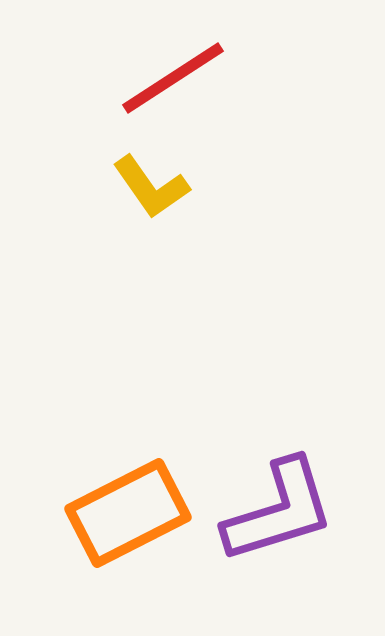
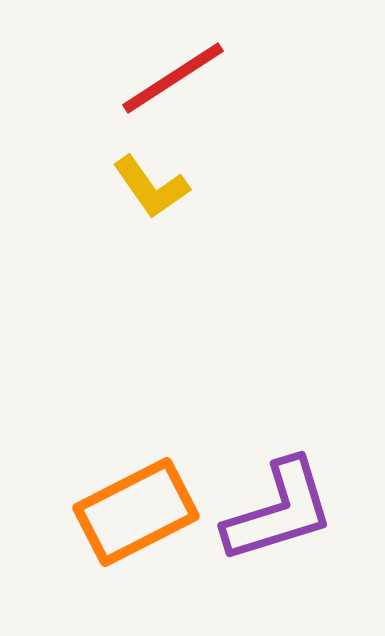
orange rectangle: moved 8 px right, 1 px up
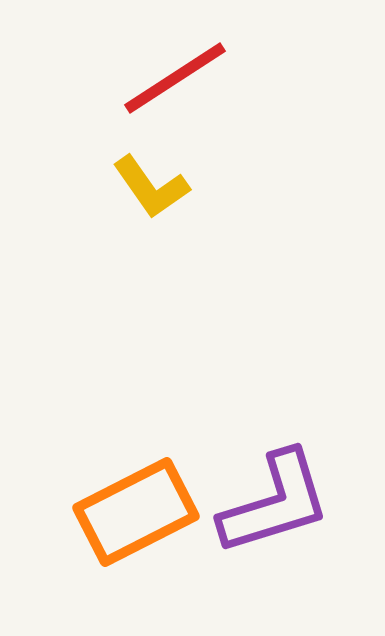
red line: moved 2 px right
purple L-shape: moved 4 px left, 8 px up
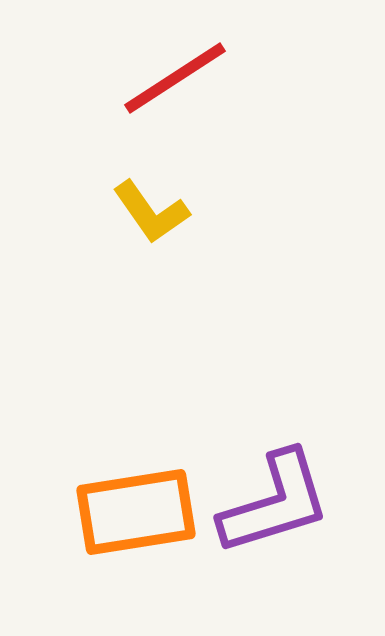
yellow L-shape: moved 25 px down
orange rectangle: rotated 18 degrees clockwise
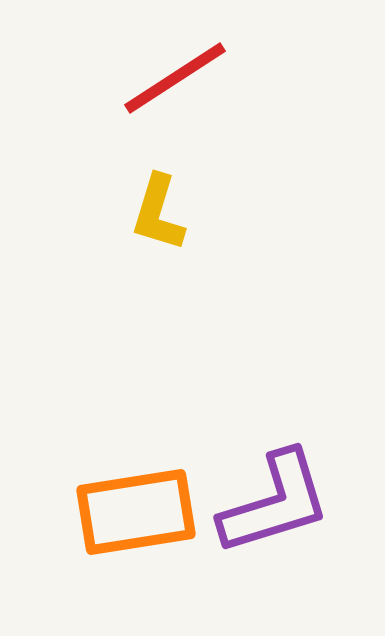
yellow L-shape: moved 7 px right, 1 px down; rotated 52 degrees clockwise
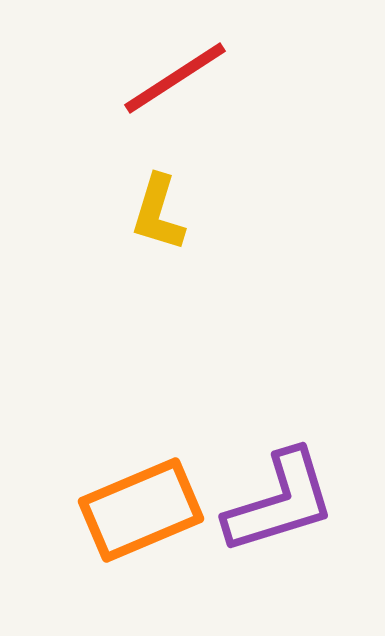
purple L-shape: moved 5 px right, 1 px up
orange rectangle: moved 5 px right, 2 px up; rotated 14 degrees counterclockwise
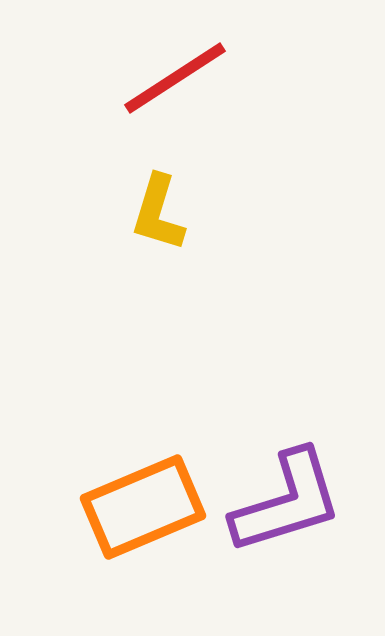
purple L-shape: moved 7 px right
orange rectangle: moved 2 px right, 3 px up
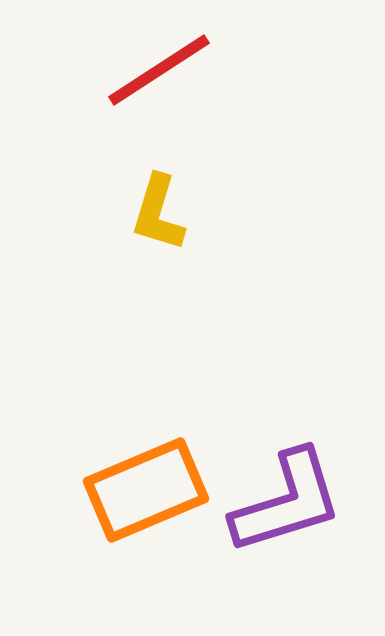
red line: moved 16 px left, 8 px up
orange rectangle: moved 3 px right, 17 px up
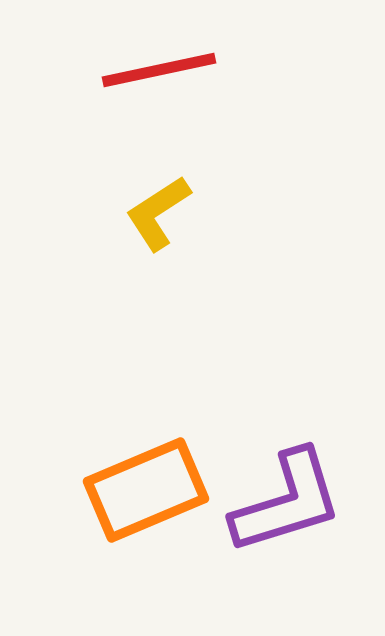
red line: rotated 21 degrees clockwise
yellow L-shape: rotated 40 degrees clockwise
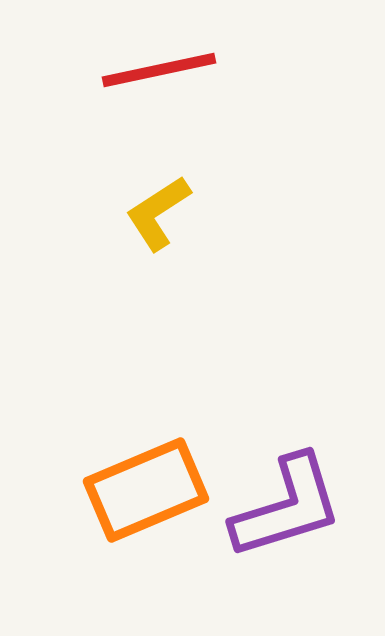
purple L-shape: moved 5 px down
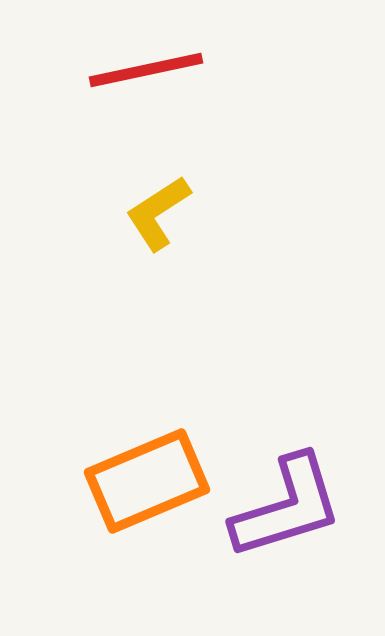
red line: moved 13 px left
orange rectangle: moved 1 px right, 9 px up
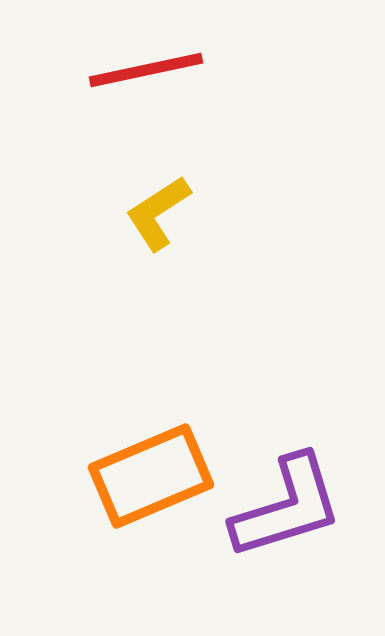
orange rectangle: moved 4 px right, 5 px up
